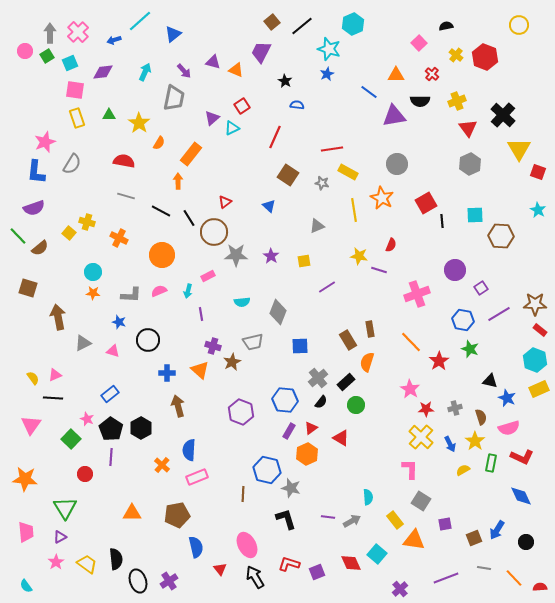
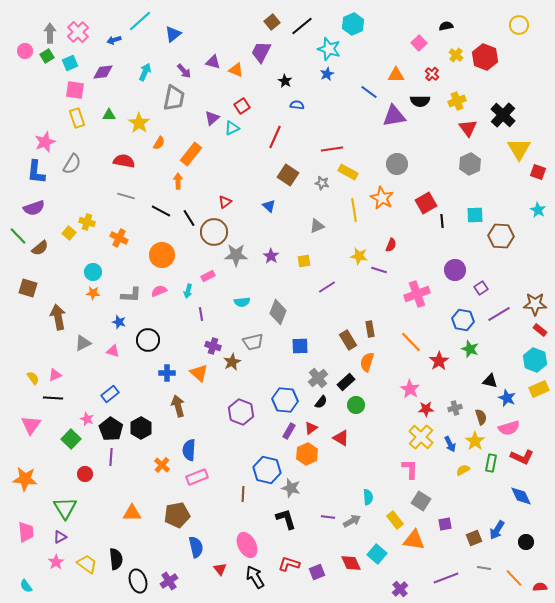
orange triangle at (200, 370): moved 1 px left, 3 px down
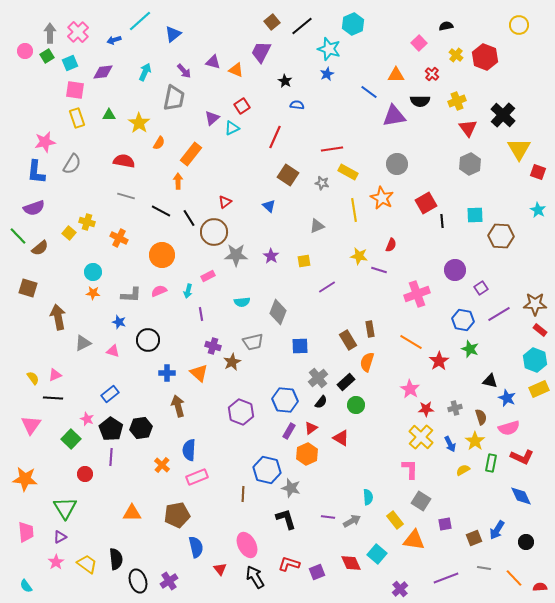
pink star at (45, 142): rotated 10 degrees clockwise
orange line at (411, 342): rotated 15 degrees counterclockwise
black hexagon at (141, 428): rotated 20 degrees clockwise
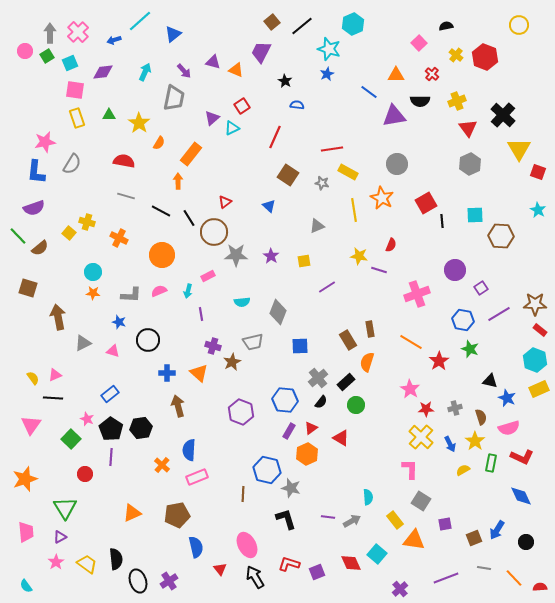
orange star at (25, 479): rotated 25 degrees counterclockwise
orange triangle at (132, 513): rotated 24 degrees counterclockwise
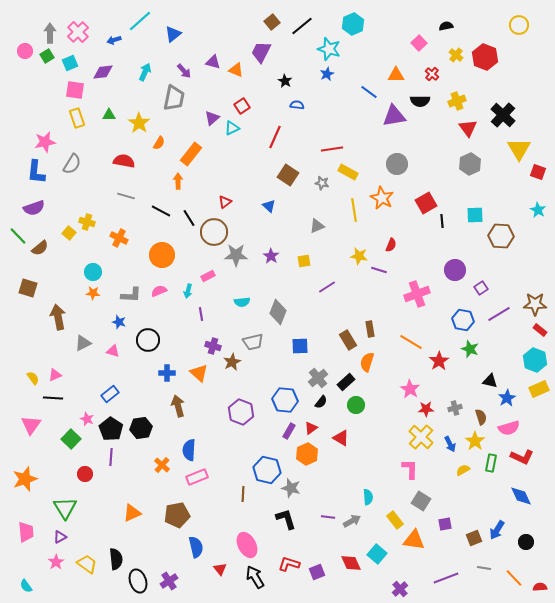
blue star at (507, 398): rotated 18 degrees clockwise
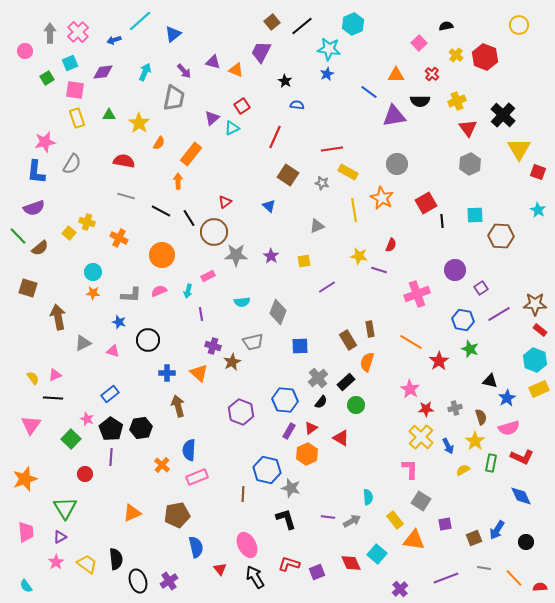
cyan star at (329, 49): rotated 10 degrees counterclockwise
green square at (47, 56): moved 22 px down
blue arrow at (450, 444): moved 2 px left, 2 px down
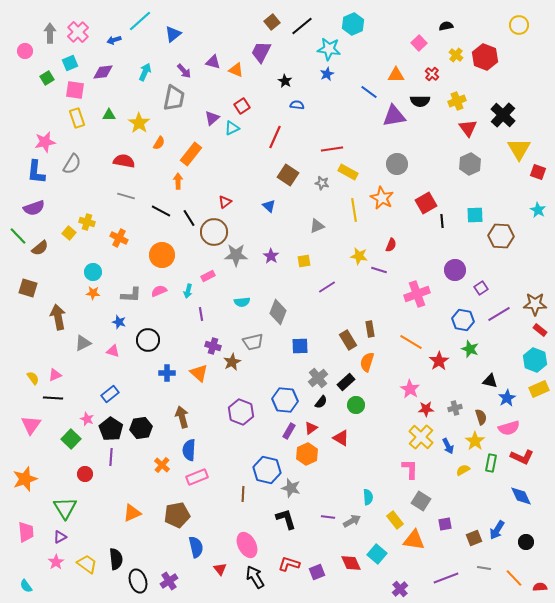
brown arrow at (178, 406): moved 4 px right, 11 px down
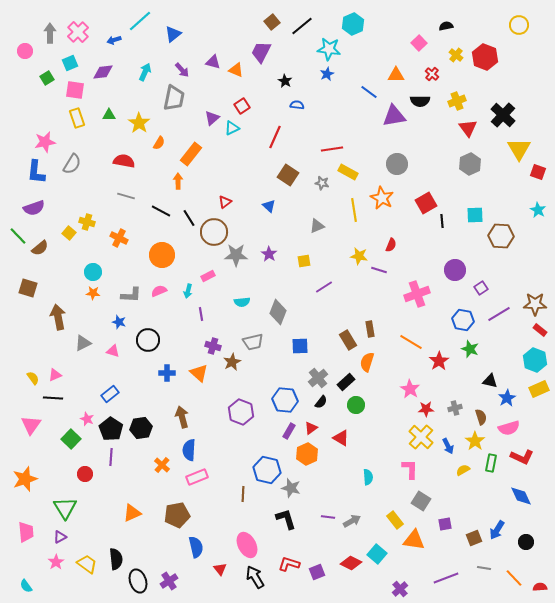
purple arrow at (184, 71): moved 2 px left, 1 px up
purple star at (271, 256): moved 2 px left, 2 px up
purple line at (327, 287): moved 3 px left
cyan semicircle at (368, 497): moved 20 px up
red diamond at (351, 563): rotated 40 degrees counterclockwise
